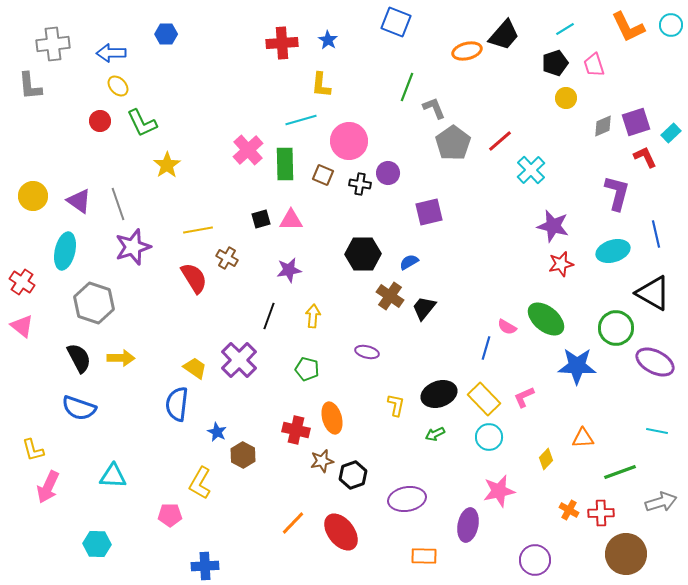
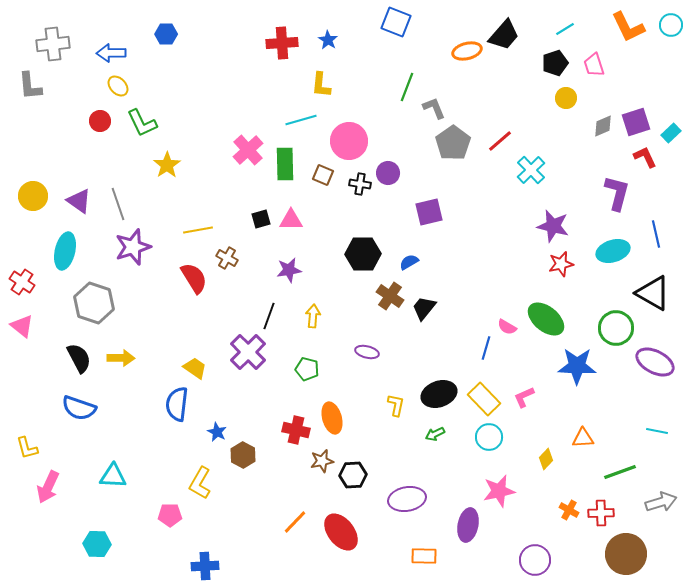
purple cross at (239, 360): moved 9 px right, 8 px up
yellow L-shape at (33, 450): moved 6 px left, 2 px up
black hexagon at (353, 475): rotated 16 degrees clockwise
orange line at (293, 523): moved 2 px right, 1 px up
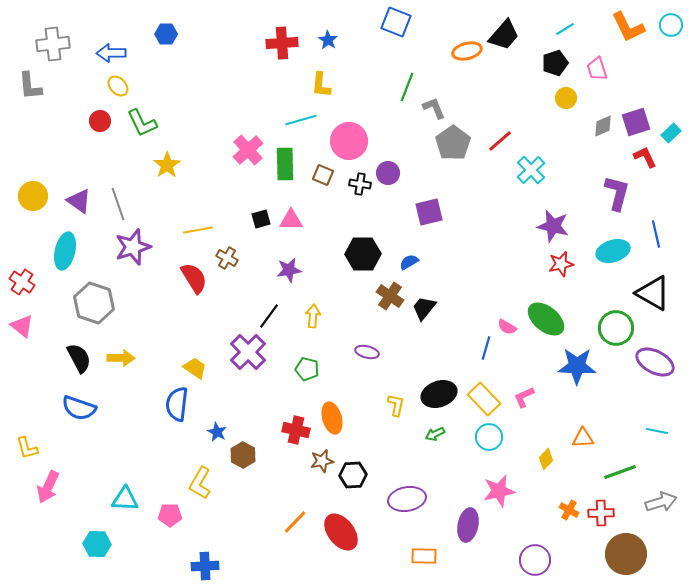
pink trapezoid at (594, 65): moved 3 px right, 4 px down
black line at (269, 316): rotated 16 degrees clockwise
cyan triangle at (113, 476): moved 12 px right, 23 px down
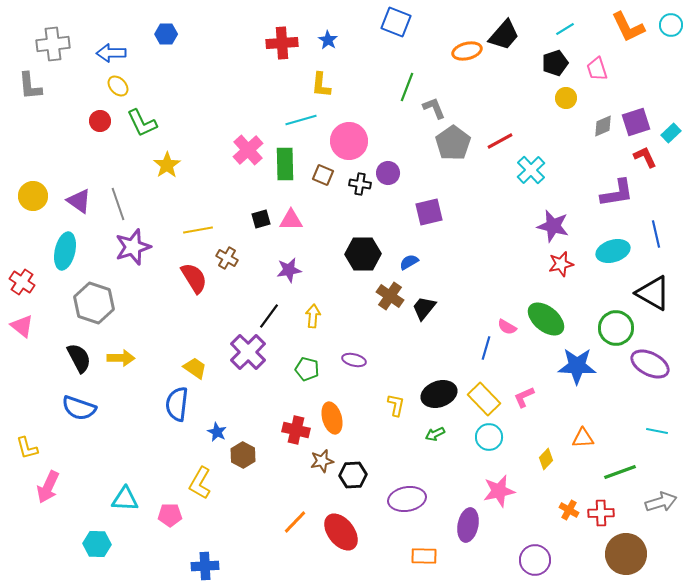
red line at (500, 141): rotated 12 degrees clockwise
purple L-shape at (617, 193): rotated 66 degrees clockwise
purple ellipse at (367, 352): moved 13 px left, 8 px down
purple ellipse at (655, 362): moved 5 px left, 2 px down
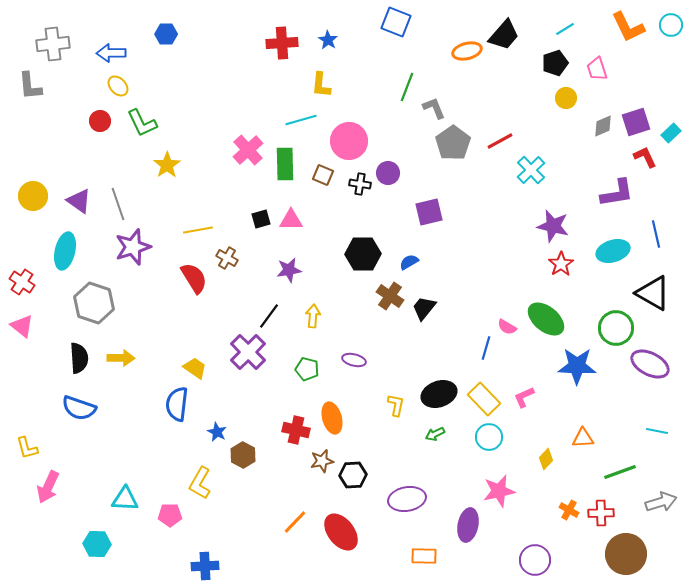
red star at (561, 264): rotated 20 degrees counterclockwise
black semicircle at (79, 358): rotated 24 degrees clockwise
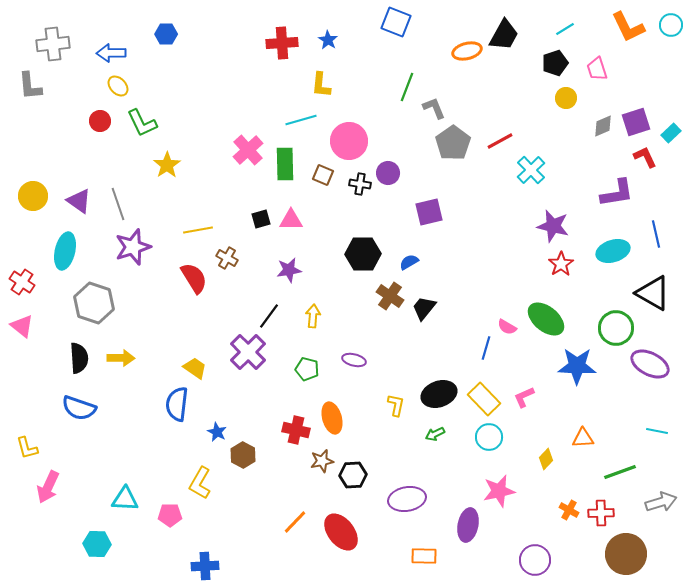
black trapezoid at (504, 35): rotated 12 degrees counterclockwise
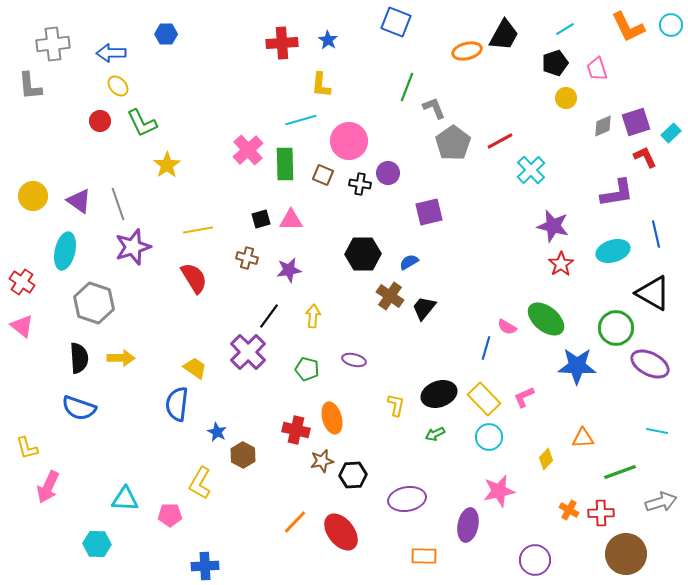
brown cross at (227, 258): moved 20 px right; rotated 15 degrees counterclockwise
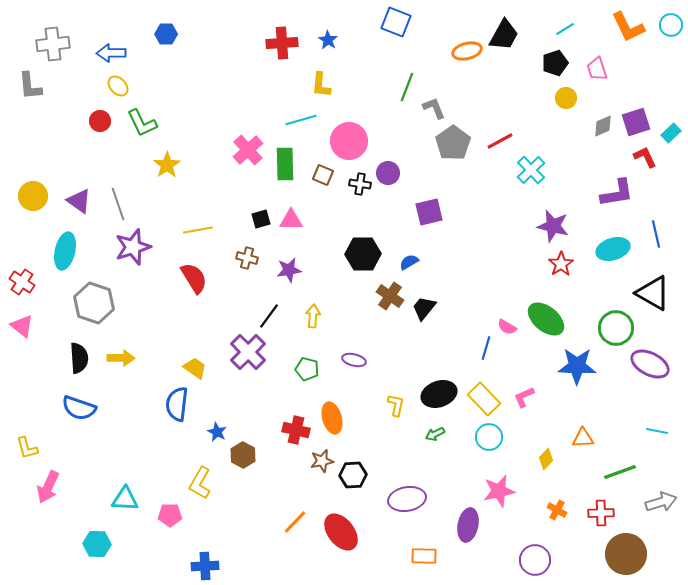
cyan ellipse at (613, 251): moved 2 px up
orange cross at (569, 510): moved 12 px left
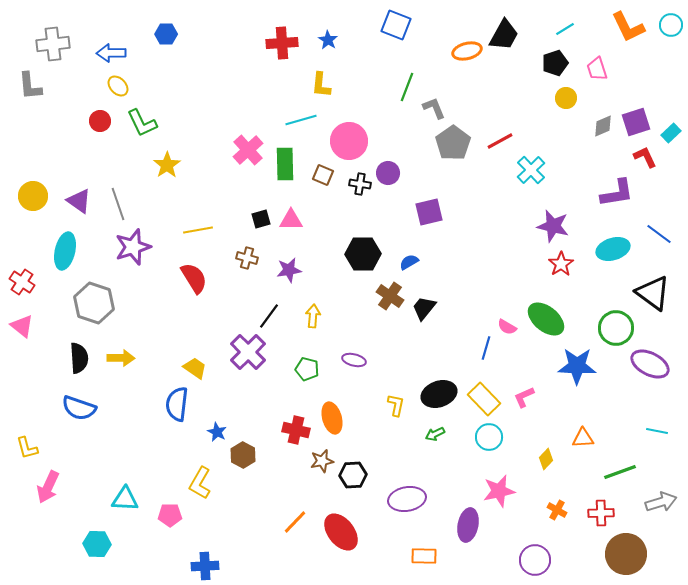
blue square at (396, 22): moved 3 px down
blue line at (656, 234): moved 3 px right; rotated 40 degrees counterclockwise
black triangle at (653, 293): rotated 6 degrees clockwise
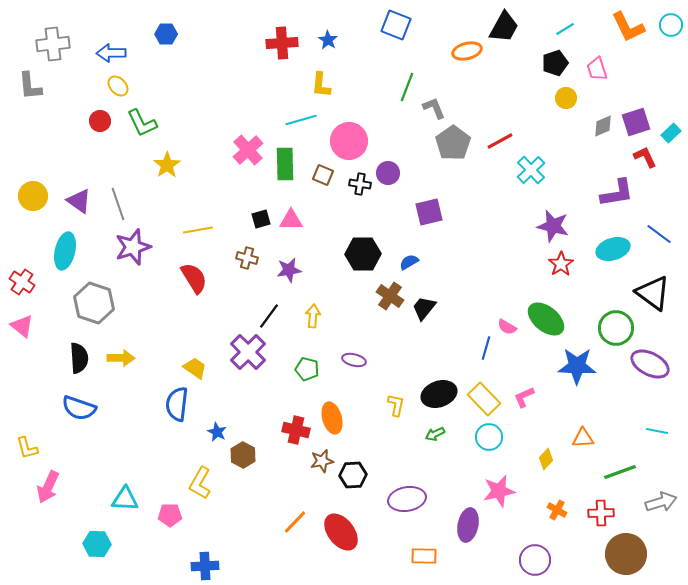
black trapezoid at (504, 35): moved 8 px up
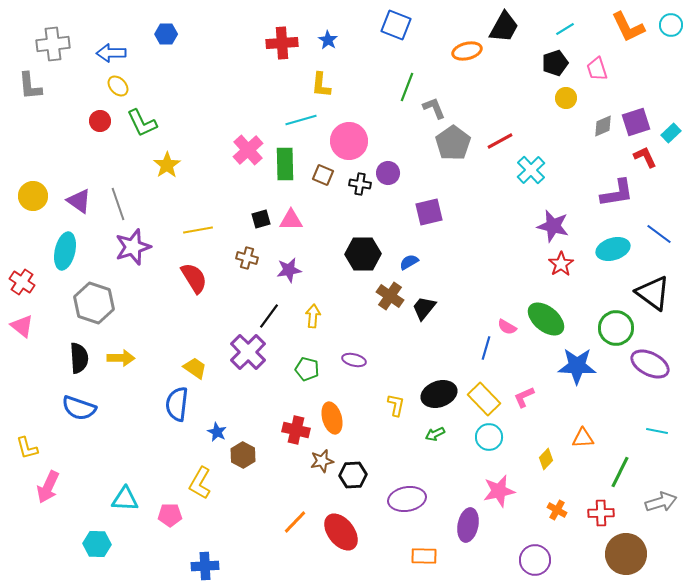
green line at (620, 472): rotated 44 degrees counterclockwise
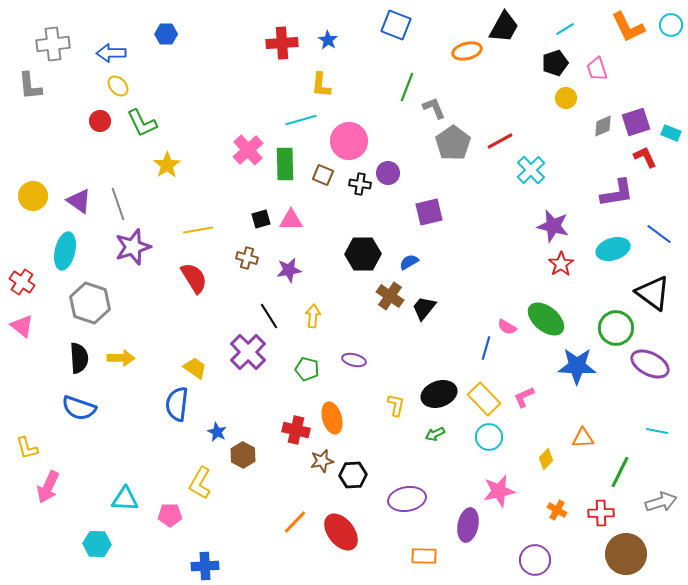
cyan rectangle at (671, 133): rotated 66 degrees clockwise
gray hexagon at (94, 303): moved 4 px left
black line at (269, 316): rotated 68 degrees counterclockwise
